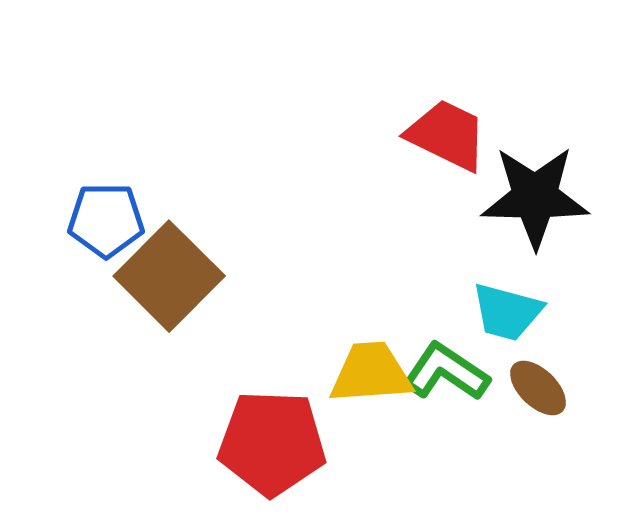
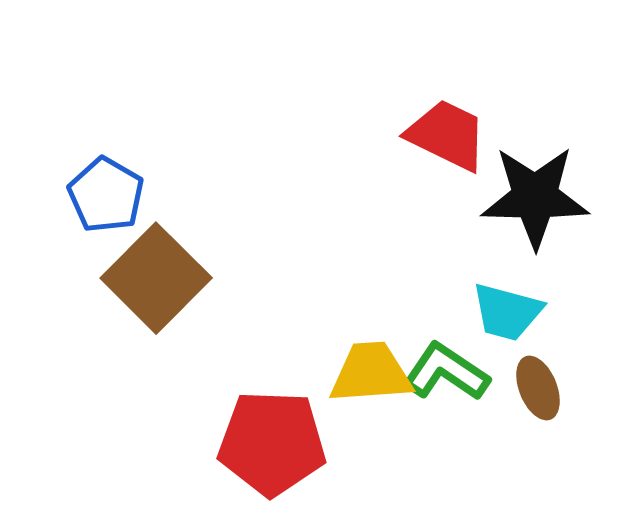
blue pentagon: moved 25 px up; rotated 30 degrees clockwise
brown square: moved 13 px left, 2 px down
brown ellipse: rotated 24 degrees clockwise
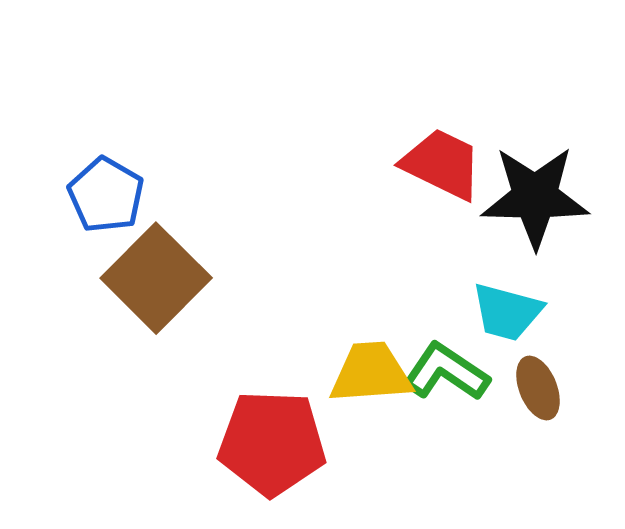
red trapezoid: moved 5 px left, 29 px down
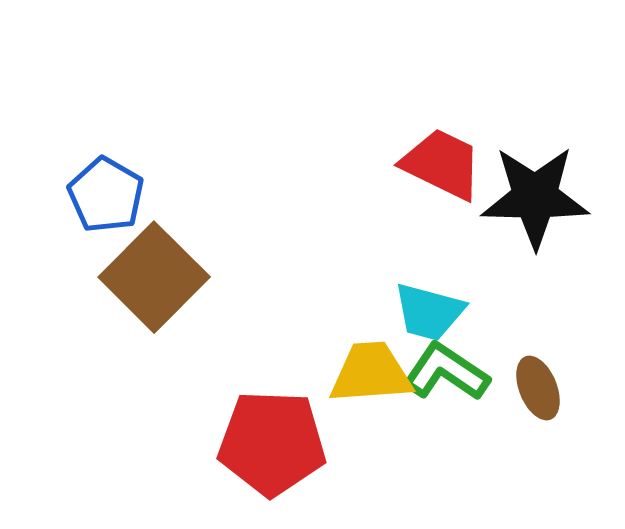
brown square: moved 2 px left, 1 px up
cyan trapezoid: moved 78 px left
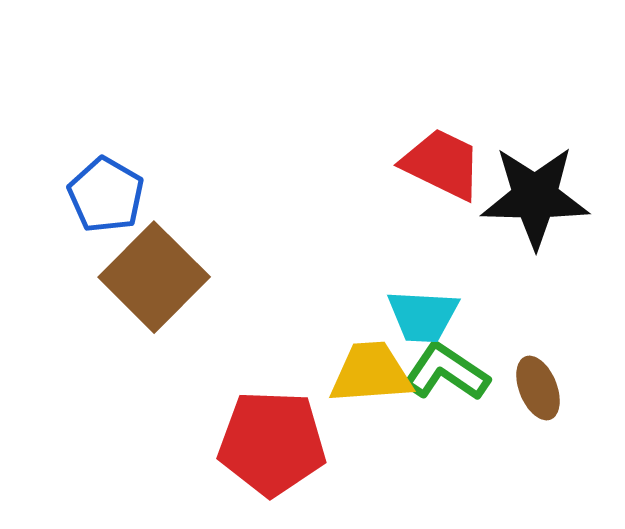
cyan trapezoid: moved 6 px left, 4 px down; rotated 12 degrees counterclockwise
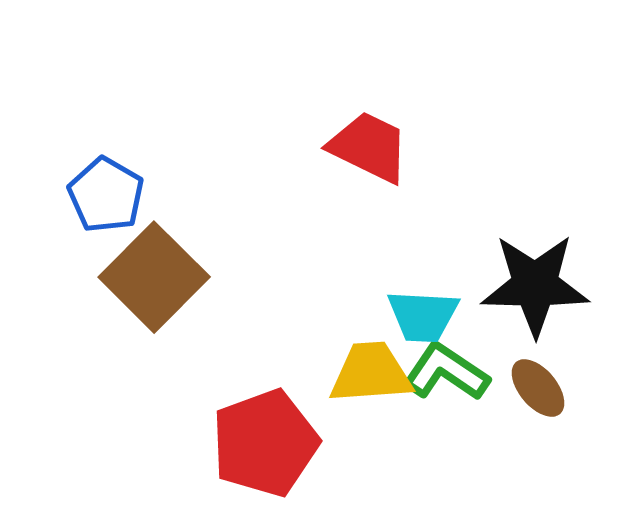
red trapezoid: moved 73 px left, 17 px up
black star: moved 88 px down
brown ellipse: rotated 18 degrees counterclockwise
red pentagon: moved 7 px left; rotated 22 degrees counterclockwise
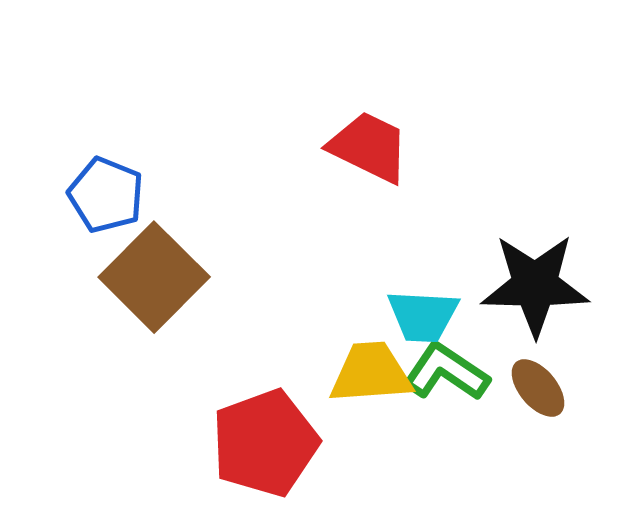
blue pentagon: rotated 8 degrees counterclockwise
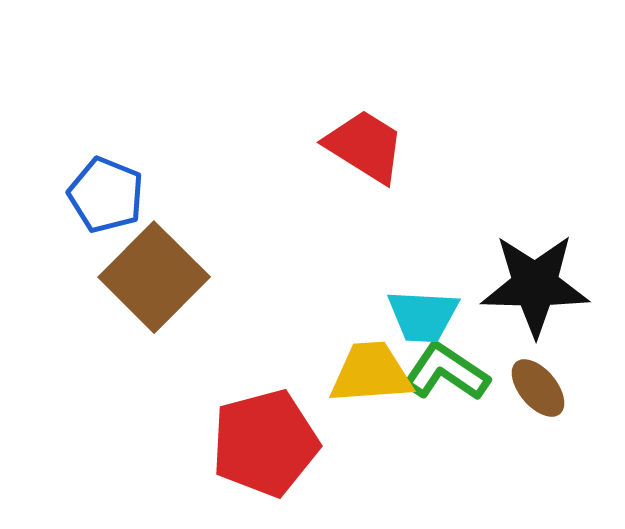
red trapezoid: moved 4 px left, 1 px up; rotated 6 degrees clockwise
red pentagon: rotated 5 degrees clockwise
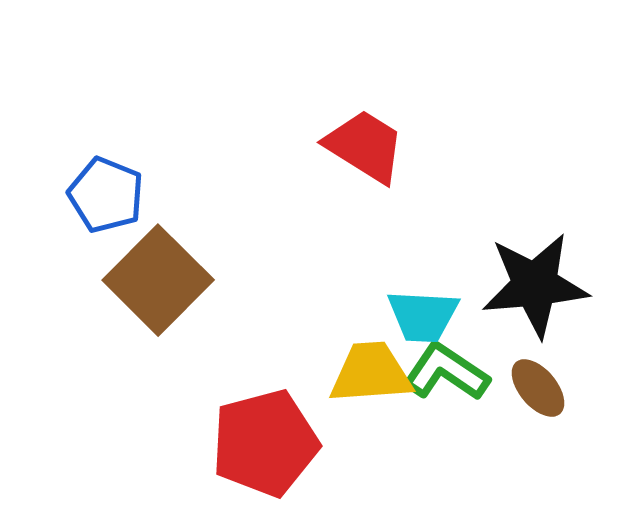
brown square: moved 4 px right, 3 px down
black star: rotated 6 degrees counterclockwise
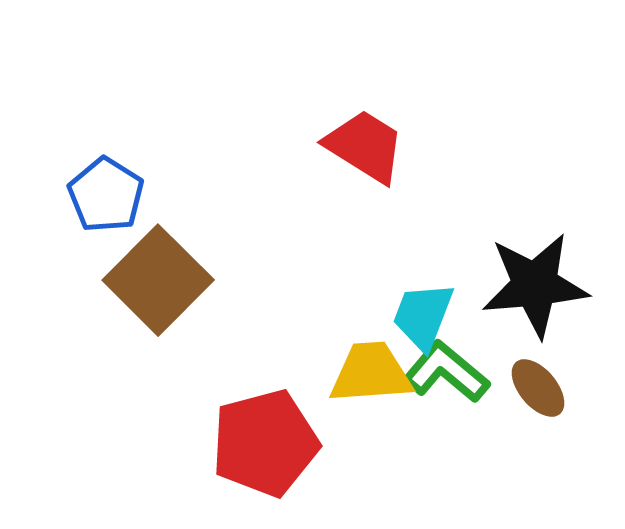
blue pentagon: rotated 10 degrees clockwise
cyan trapezoid: rotated 108 degrees clockwise
green L-shape: rotated 6 degrees clockwise
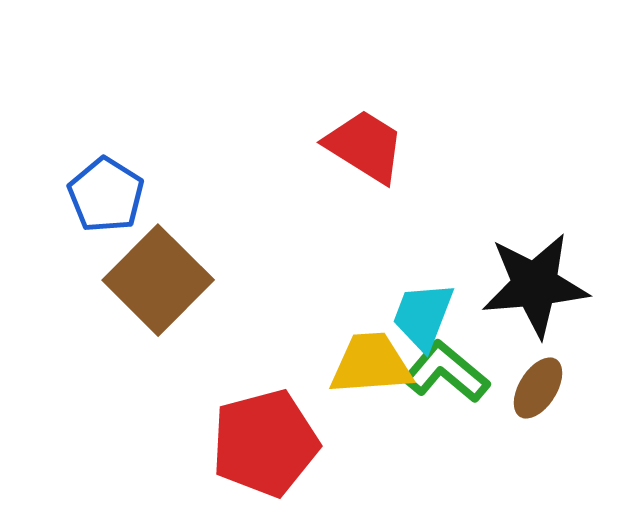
yellow trapezoid: moved 9 px up
brown ellipse: rotated 72 degrees clockwise
